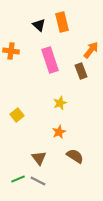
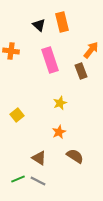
brown triangle: rotated 21 degrees counterclockwise
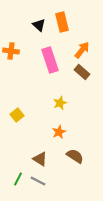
orange arrow: moved 9 px left
brown rectangle: moved 1 px right, 1 px down; rotated 28 degrees counterclockwise
brown triangle: moved 1 px right, 1 px down
green line: rotated 40 degrees counterclockwise
